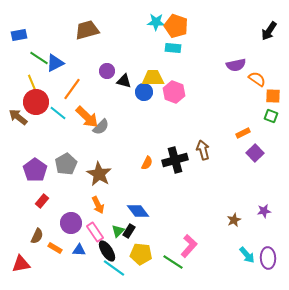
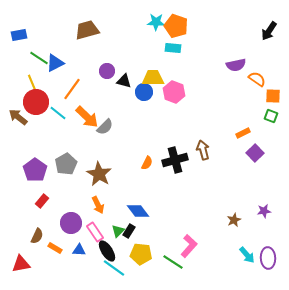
gray semicircle at (101, 127): moved 4 px right
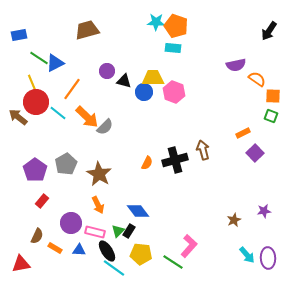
pink rectangle at (95, 232): rotated 42 degrees counterclockwise
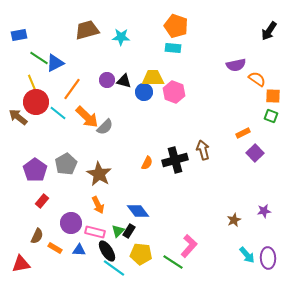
cyan star at (156, 22): moved 35 px left, 15 px down
purple circle at (107, 71): moved 9 px down
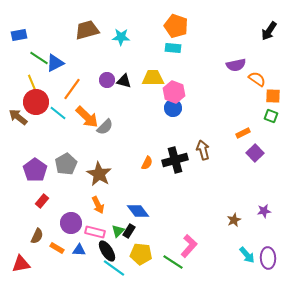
blue circle at (144, 92): moved 29 px right, 16 px down
orange rectangle at (55, 248): moved 2 px right
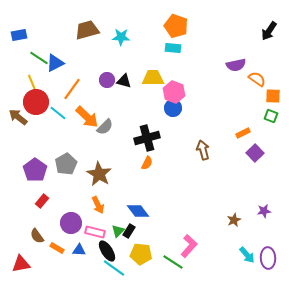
black cross at (175, 160): moved 28 px left, 22 px up
brown semicircle at (37, 236): rotated 119 degrees clockwise
